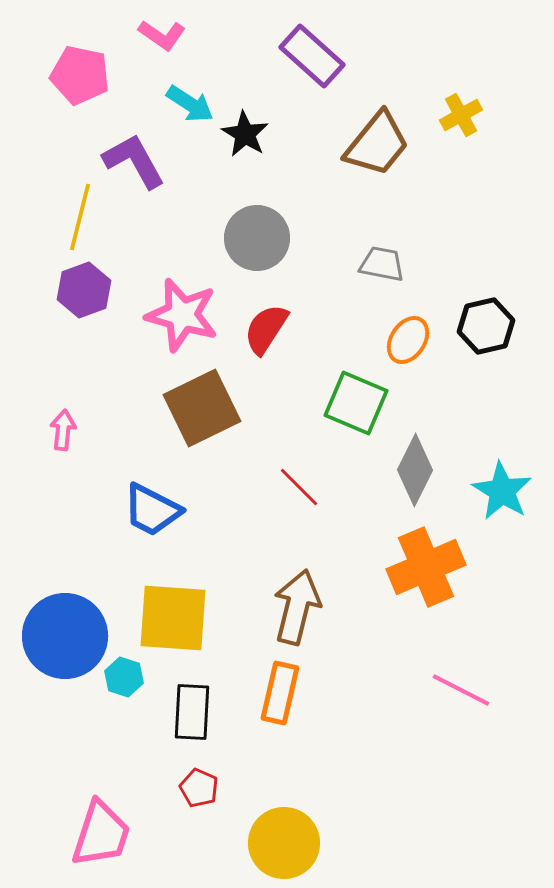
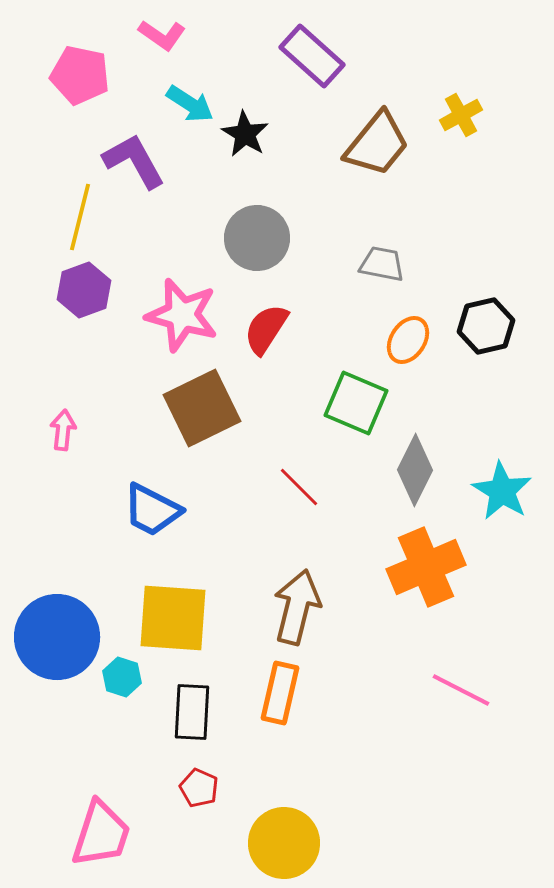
blue circle: moved 8 px left, 1 px down
cyan hexagon: moved 2 px left
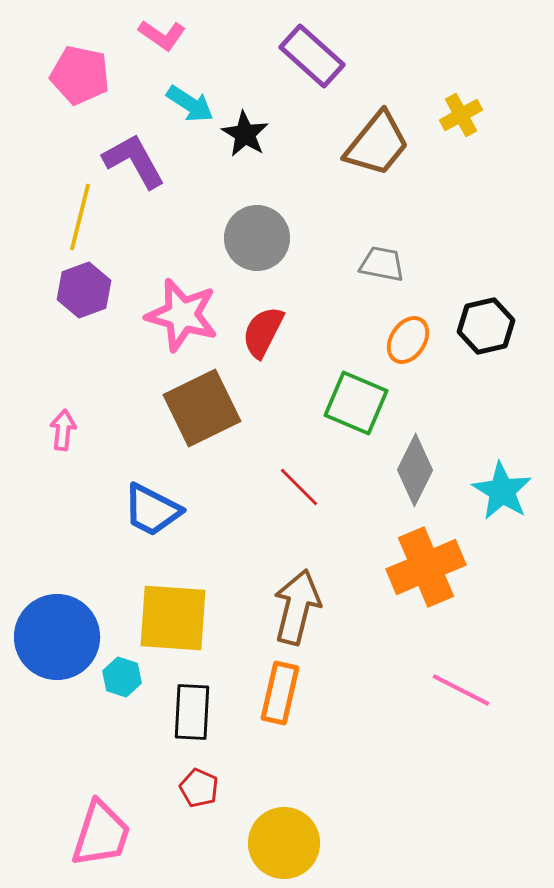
red semicircle: moved 3 px left, 3 px down; rotated 6 degrees counterclockwise
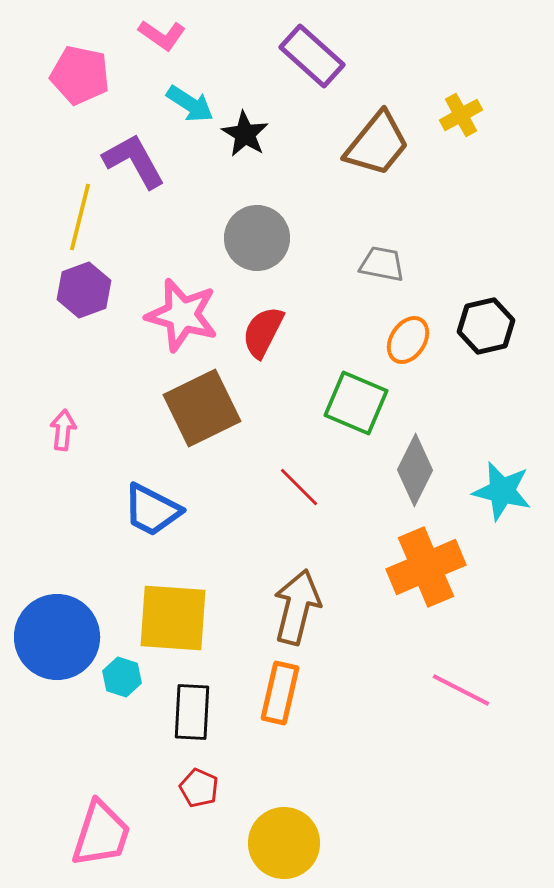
cyan star: rotated 18 degrees counterclockwise
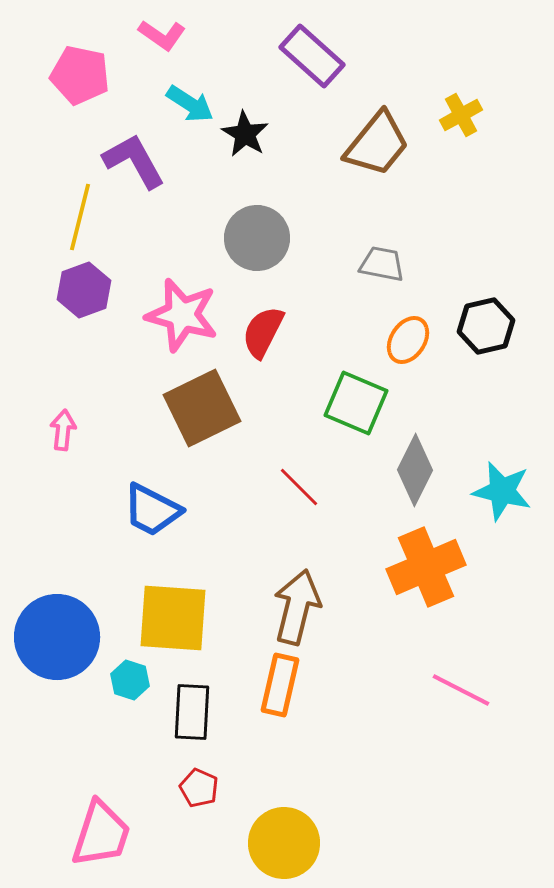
cyan hexagon: moved 8 px right, 3 px down
orange rectangle: moved 8 px up
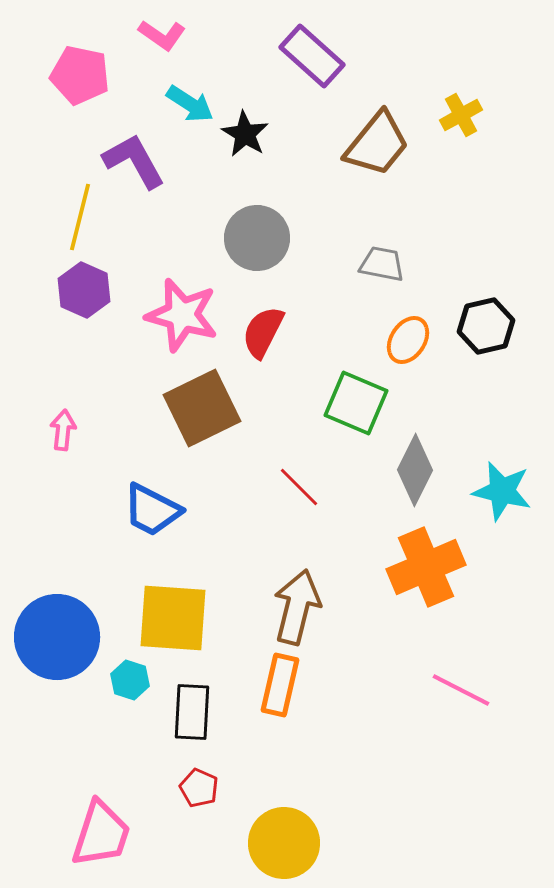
purple hexagon: rotated 16 degrees counterclockwise
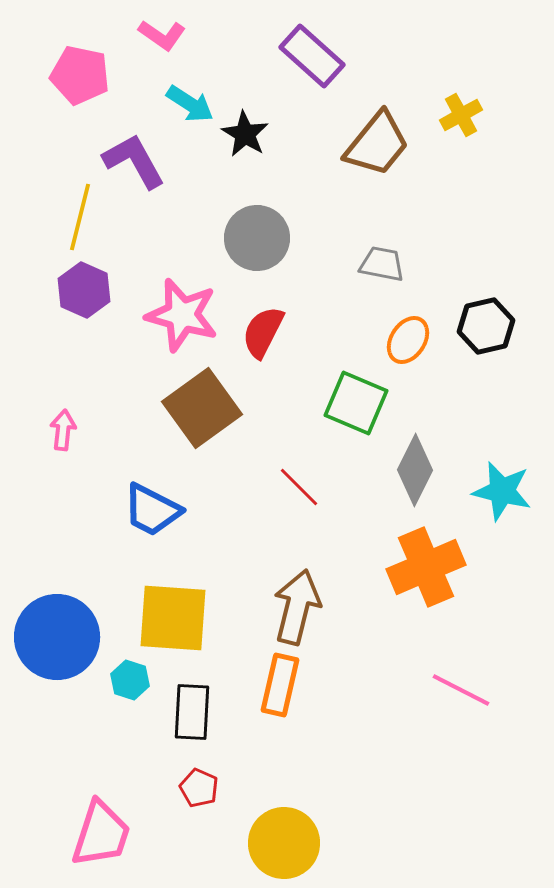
brown square: rotated 10 degrees counterclockwise
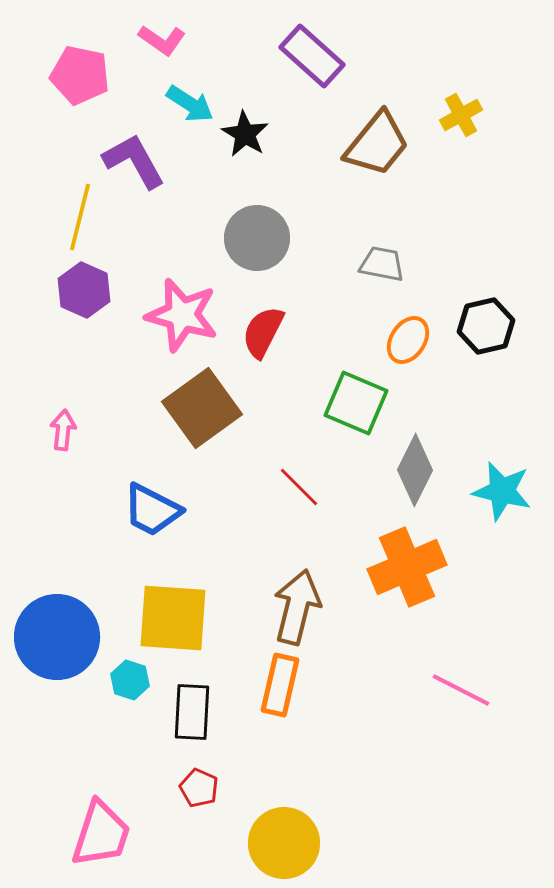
pink L-shape: moved 5 px down
orange cross: moved 19 px left
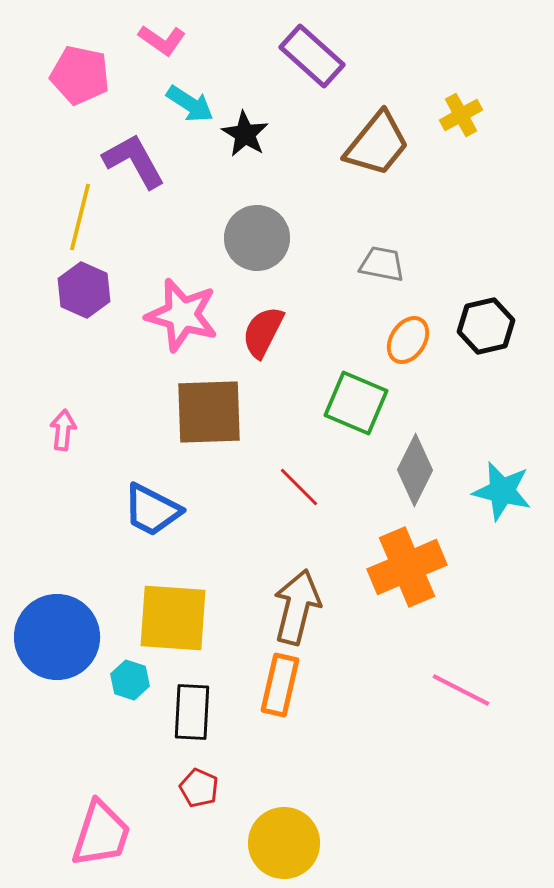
brown square: moved 7 px right, 4 px down; rotated 34 degrees clockwise
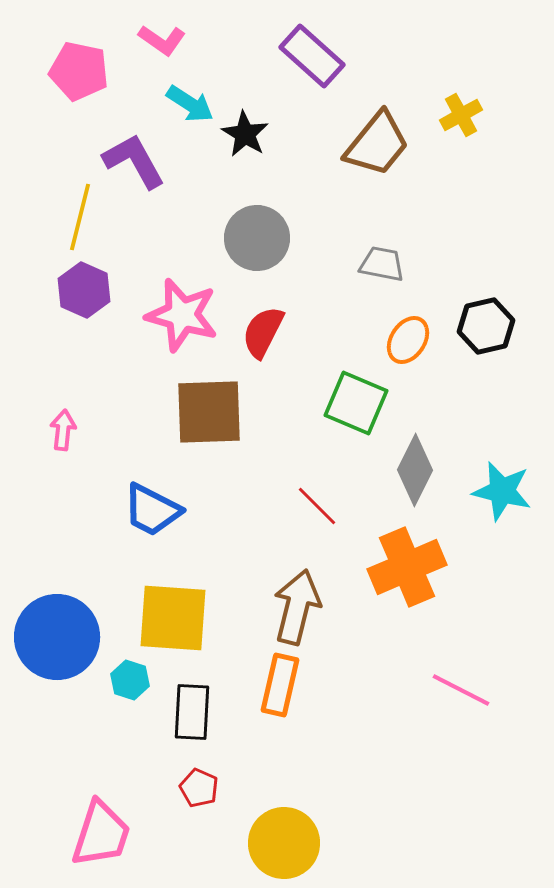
pink pentagon: moved 1 px left, 4 px up
red line: moved 18 px right, 19 px down
